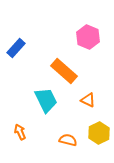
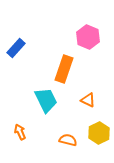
orange rectangle: moved 2 px up; rotated 68 degrees clockwise
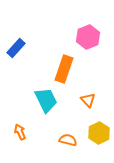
pink hexagon: rotated 15 degrees clockwise
orange triangle: rotated 21 degrees clockwise
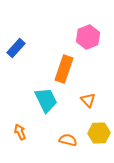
yellow hexagon: rotated 25 degrees clockwise
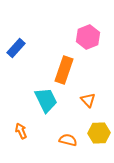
orange rectangle: moved 1 px down
orange arrow: moved 1 px right, 1 px up
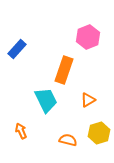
blue rectangle: moved 1 px right, 1 px down
orange triangle: rotated 42 degrees clockwise
yellow hexagon: rotated 15 degrees counterclockwise
